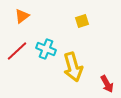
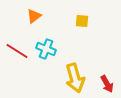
orange triangle: moved 12 px right
yellow square: rotated 24 degrees clockwise
red line: rotated 75 degrees clockwise
yellow arrow: moved 2 px right, 11 px down
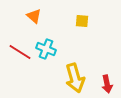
orange triangle: rotated 42 degrees counterclockwise
red line: moved 3 px right, 1 px down
red arrow: rotated 18 degrees clockwise
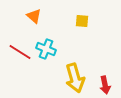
red arrow: moved 2 px left, 1 px down
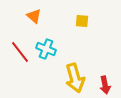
red line: rotated 20 degrees clockwise
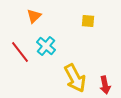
orange triangle: rotated 35 degrees clockwise
yellow square: moved 6 px right
cyan cross: moved 3 px up; rotated 18 degrees clockwise
yellow arrow: rotated 12 degrees counterclockwise
